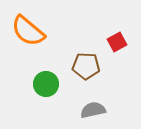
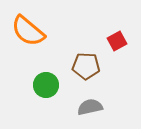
red square: moved 1 px up
green circle: moved 1 px down
gray semicircle: moved 3 px left, 3 px up
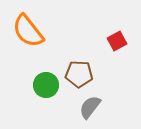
orange semicircle: rotated 12 degrees clockwise
brown pentagon: moved 7 px left, 8 px down
gray semicircle: rotated 40 degrees counterclockwise
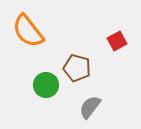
brown pentagon: moved 2 px left, 6 px up; rotated 12 degrees clockwise
